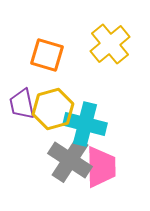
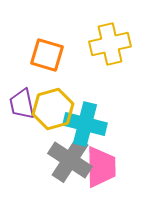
yellow cross: rotated 27 degrees clockwise
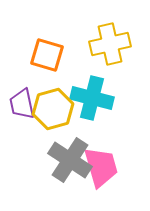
cyan cross: moved 7 px right, 26 px up
pink trapezoid: rotated 15 degrees counterclockwise
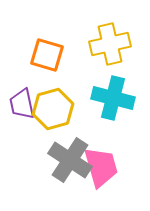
cyan cross: moved 21 px right
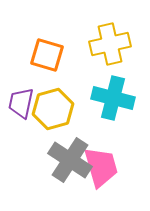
purple trapezoid: moved 1 px left, 1 px up; rotated 24 degrees clockwise
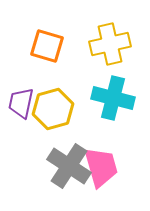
orange square: moved 9 px up
gray cross: moved 1 px left, 6 px down
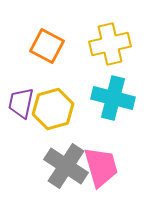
orange square: rotated 12 degrees clockwise
gray cross: moved 3 px left
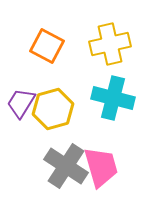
purple trapezoid: rotated 20 degrees clockwise
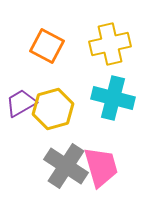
purple trapezoid: rotated 28 degrees clockwise
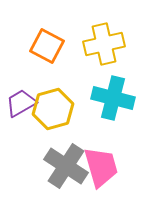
yellow cross: moved 6 px left
